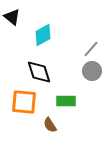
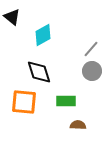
brown semicircle: moved 28 px right; rotated 126 degrees clockwise
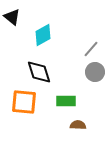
gray circle: moved 3 px right, 1 px down
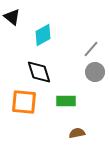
brown semicircle: moved 1 px left, 8 px down; rotated 14 degrees counterclockwise
